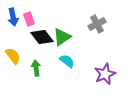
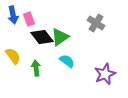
blue arrow: moved 2 px up
gray cross: moved 1 px left, 1 px up; rotated 30 degrees counterclockwise
green triangle: moved 2 px left
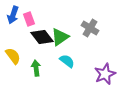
blue arrow: rotated 30 degrees clockwise
gray cross: moved 6 px left, 5 px down
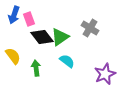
blue arrow: moved 1 px right
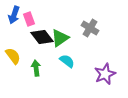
green triangle: moved 1 px down
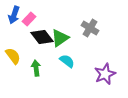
pink rectangle: rotated 64 degrees clockwise
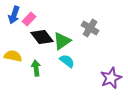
green triangle: moved 2 px right, 3 px down
yellow semicircle: rotated 42 degrees counterclockwise
purple star: moved 6 px right, 4 px down
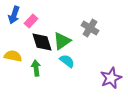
pink rectangle: moved 2 px right, 2 px down
black diamond: moved 5 px down; rotated 20 degrees clockwise
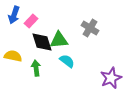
green triangle: moved 3 px left, 1 px up; rotated 30 degrees clockwise
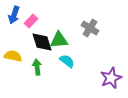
green arrow: moved 1 px right, 1 px up
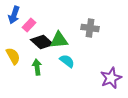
pink rectangle: moved 2 px left, 4 px down
gray cross: rotated 24 degrees counterclockwise
black diamond: rotated 30 degrees counterclockwise
yellow semicircle: rotated 48 degrees clockwise
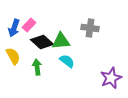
blue arrow: moved 13 px down
green triangle: moved 2 px right, 1 px down
